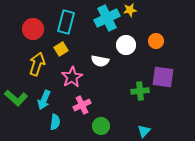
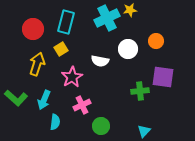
white circle: moved 2 px right, 4 px down
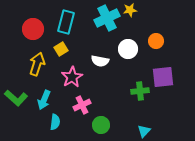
purple square: rotated 15 degrees counterclockwise
green circle: moved 1 px up
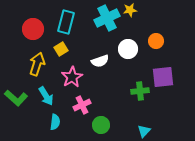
white semicircle: rotated 30 degrees counterclockwise
cyan arrow: moved 2 px right, 4 px up; rotated 54 degrees counterclockwise
